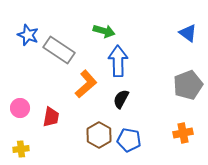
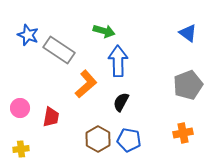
black semicircle: moved 3 px down
brown hexagon: moved 1 px left, 4 px down
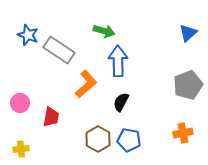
blue triangle: rotated 42 degrees clockwise
pink circle: moved 5 px up
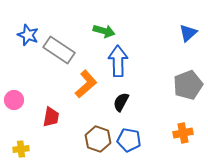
pink circle: moved 6 px left, 3 px up
brown hexagon: rotated 10 degrees counterclockwise
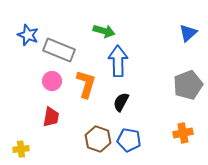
gray rectangle: rotated 12 degrees counterclockwise
orange L-shape: rotated 32 degrees counterclockwise
pink circle: moved 38 px right, 19 px up
